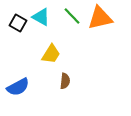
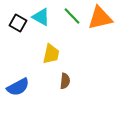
yellow trapezoid: rotated 20 degrees counterclockwise
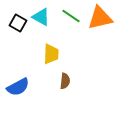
green line: moved 1 px left; rotated 12 degrees counterclockwise
yellow trapezoid: rotated 10 degrees counterclockwise
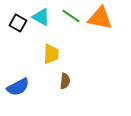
orange triangle: rotated 24 degrees clockwise
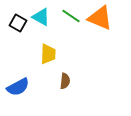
orange triangle: rotated 12 degrees clockwise
yellow trapezoid: moved 3 px left
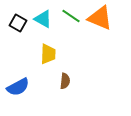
cyan triangle: moved 2 px right, 2 px down
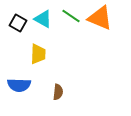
yellow trapezoid: moved 10 px left
brown semicircle: moved 7 px left, 11 px down
blue semicircle: moved 1 px right, 2 px up; rotated 30 degrees clockwise
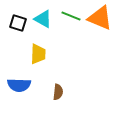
green line: rotated 12 degrees counterclockwise
black square: rotated 12 degrees counterclockwise
